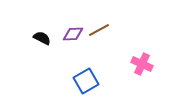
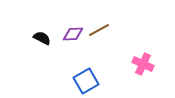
pink cross: moved 1 px right
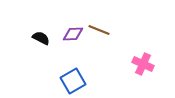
brown line: rotated 50 degrees clockwise
black semicircle: moved 1 px left
blue square: moved 13 px left
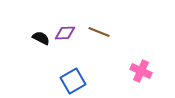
brown line: moved 2 px down
purple diamond: moved 8 px left, 1 px up
pink cross: moved 2 px left, 7 px down
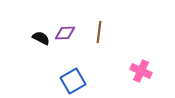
brown line: rotated 75 degrees clockwise
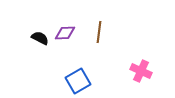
black semicircle: moved 1 px left
blue square: moved 5 px right
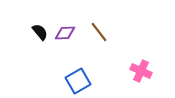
brown line: rotated 45 degrees counterclockwise
black semicircle: moved 6 px up; rotated 24 degrees clockwise
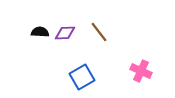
black semicircle: rotated 48 degrees counterclockwise
blue square: moved 4 px right, 4 px up
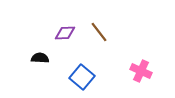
black semicircle: moved 26 px down
blue square: rotated 20 degrees counterclockwise
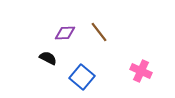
black semicircle: moved 8 px right; rotated 24 degrees clockwise
